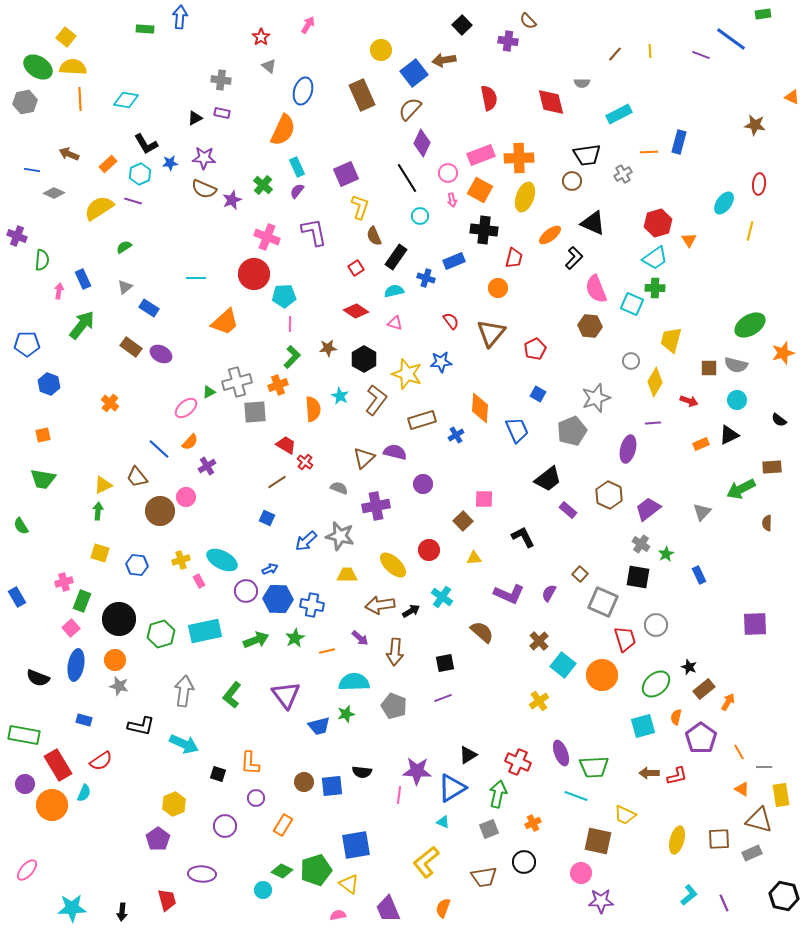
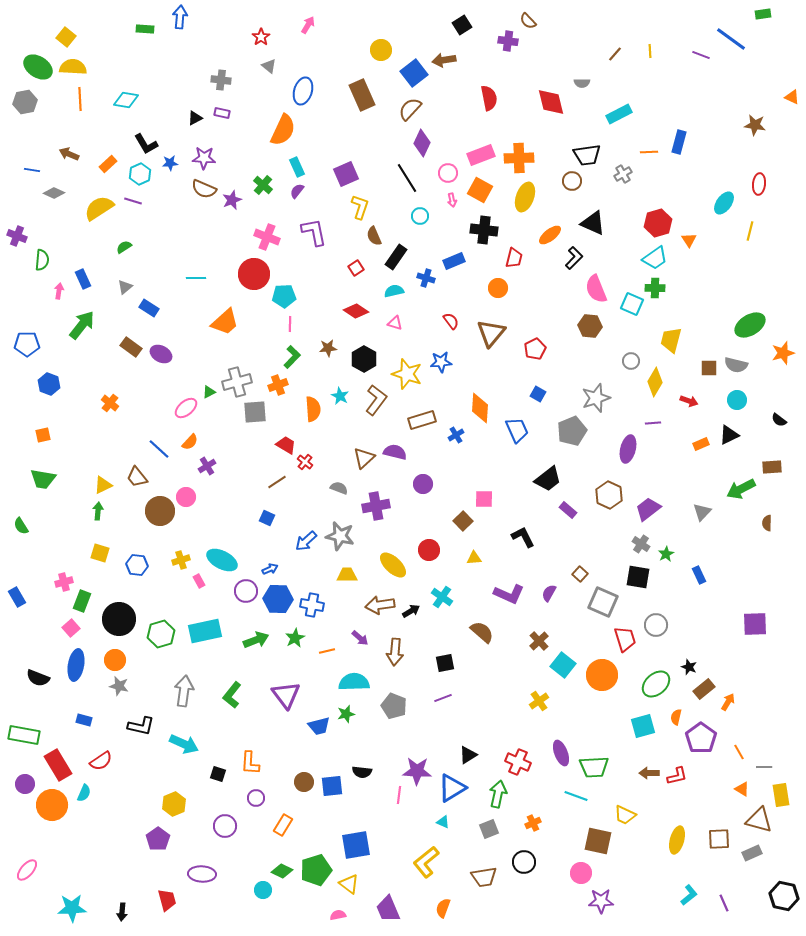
black square at (462, 25): rotated 12 degrees clockwise
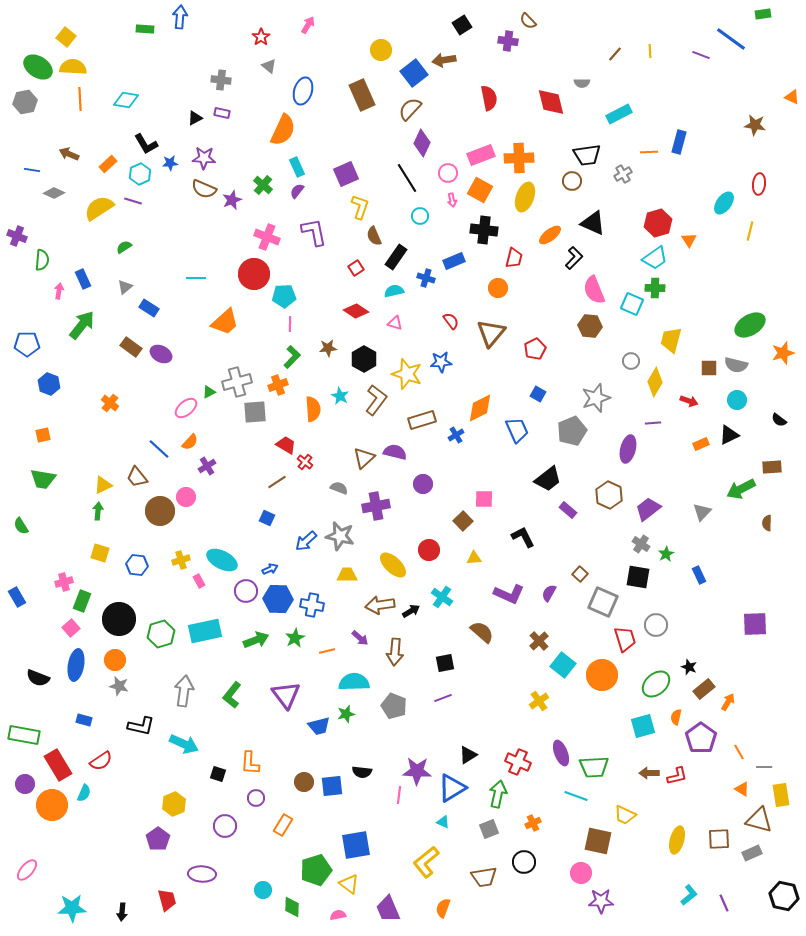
pink semicircle at (596, 289): moved 2 px left, 1 px down
orange diamond at (480, 408): rotated 60 degrees clockwise
green diamond at (282, 871): moved 10 px right, 36 px down; rotated 65 degrees clockwise
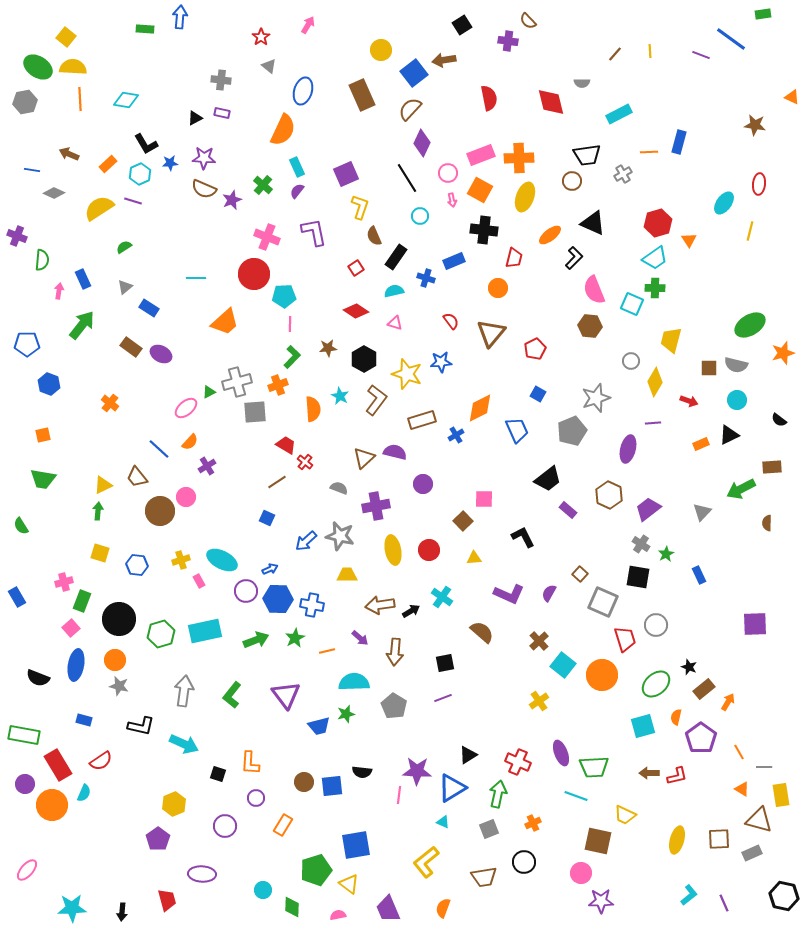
yellow ellipse at (393, 565): moved 15 px up; rotated 36 degrees clockwise
gray pentagon at (394, 706): rotated 10 degrees clockwise
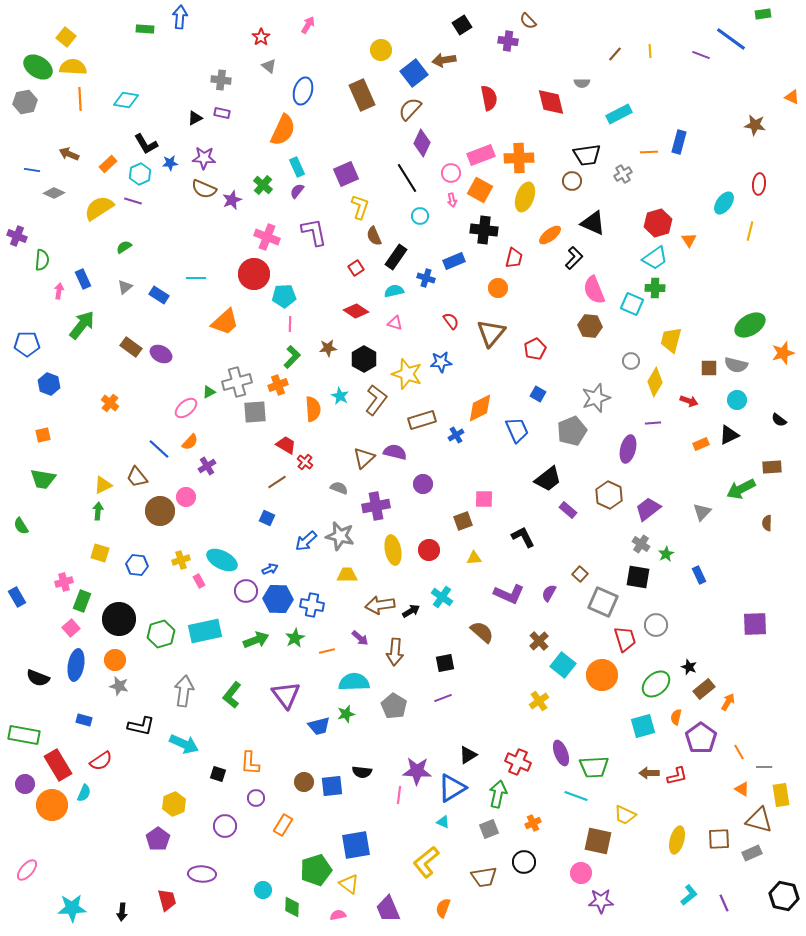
pink circle at (448, 173): moved 3 px right
blue rectangle at (149, 308): moved 10 px right, 13 px up
brown square at (463, 521): rotated 24 degrees clockwise
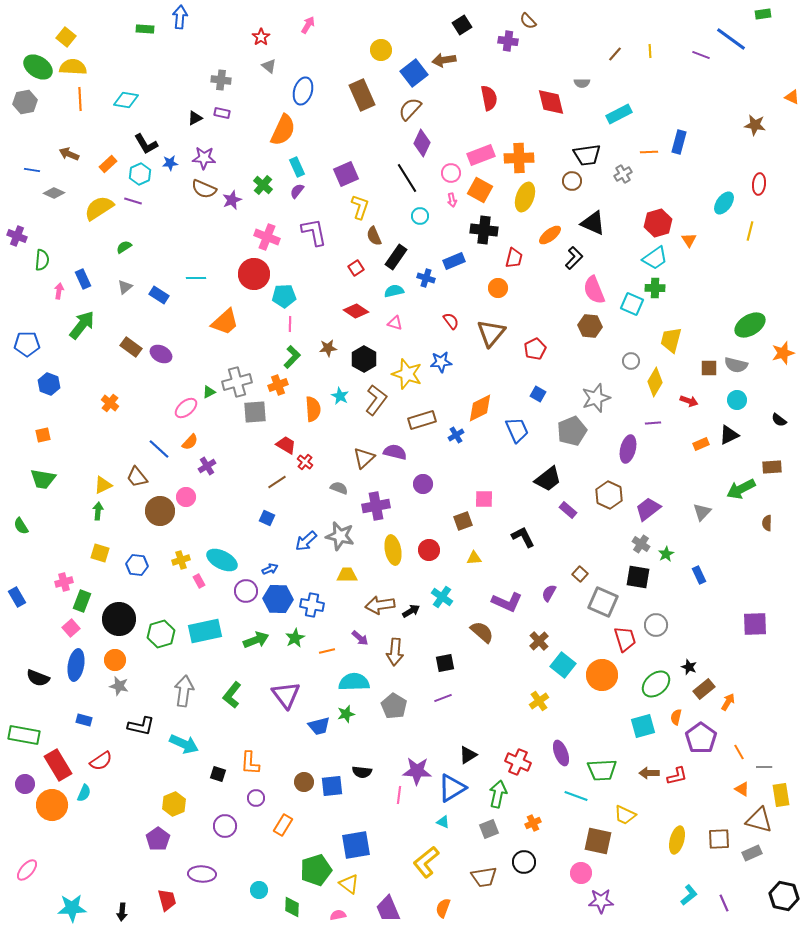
purple L-shape at (509, 594): moved 2 px left, 8 px down
green trapezoid at (594, 767): moved 8 px right, 3 px down
cyan circle at (263, 890): moved 4 px left
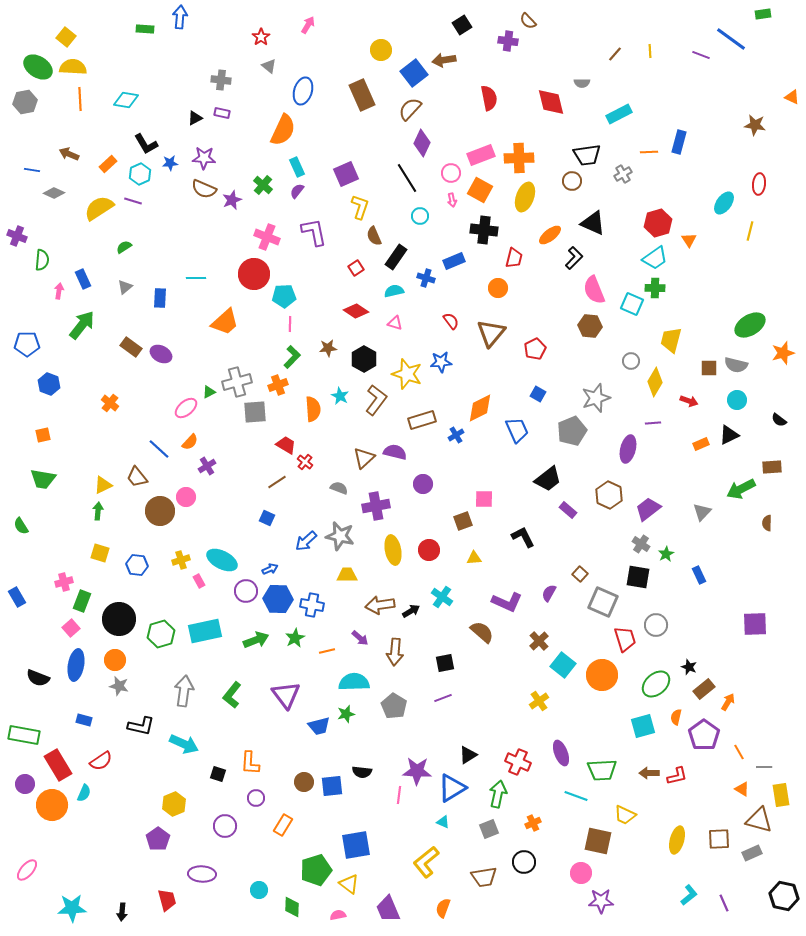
blue rectangle at (159, 295): moved 1 px right, 3 px down; rotated 60 degrees clockwise
purple pentagon at (701, 738): moved 3 px right, 3 px up
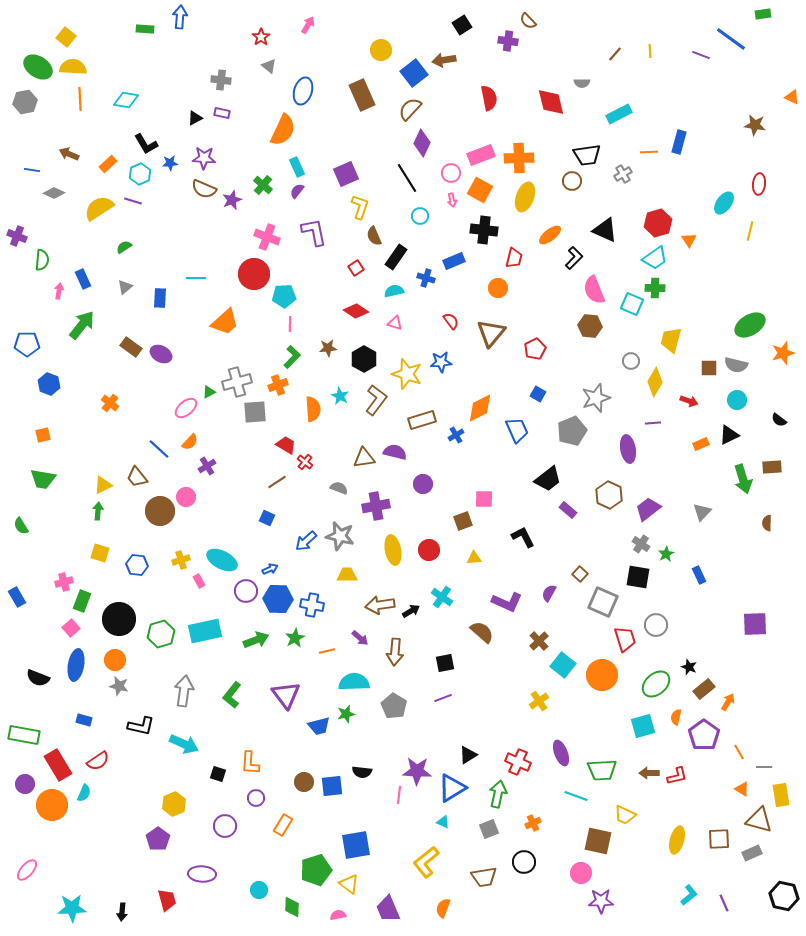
black triangle at (593, 223): moved 12 px right, 7 px down
purple ellipse at (628, 449): rotated 24 degrees counterclockwise
brown triangle at (364, 458): rotated 35 degrees clockwise
green arrow at (741, 489): moved 2 px right, 10 px up; rotated 80 degrees counterclockwise
red semicircle at (101, 761): moved 3 px left
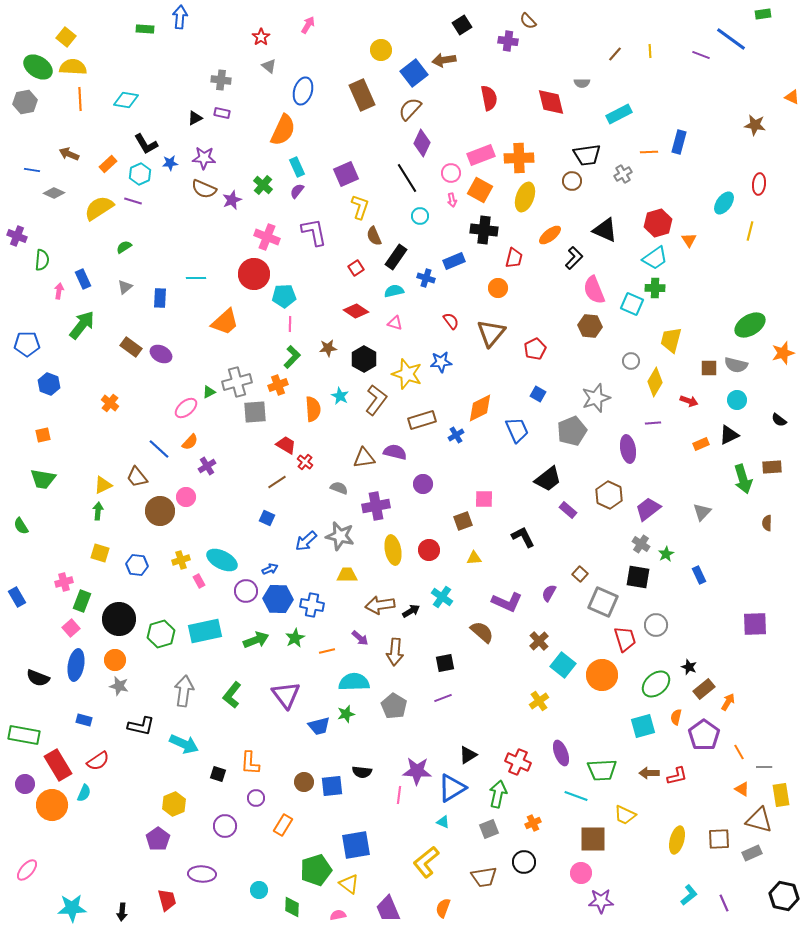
brown square at (598, 841): moved 5 px left, 2 px up; rotated 12 degrees counterclockwise
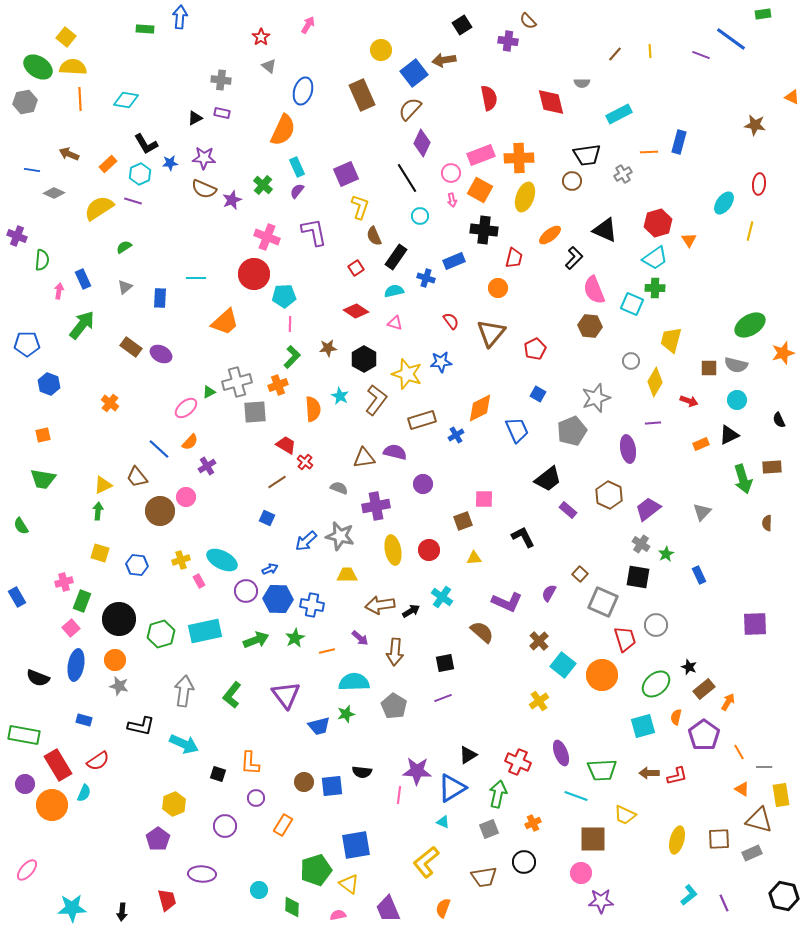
black semicircle at (779, 420): rotated 28 degrees clockwise
